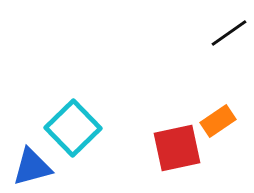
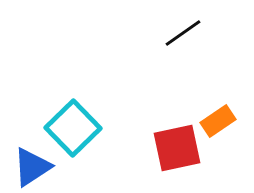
black line: moved 46 px left
blue triangle: rotated 18 degrees counterclockwise
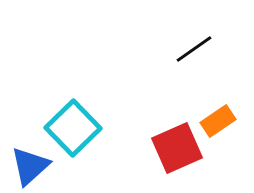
black line: moved 11 px right, 16 px down
red square: rotated 12 degrees counterclockwise
blue triangle: moved 2 px left, 1 px up; rotated 9 degrees counterclockwise
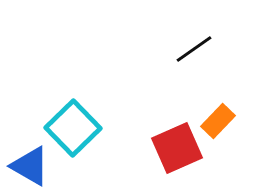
orange rectangle: rotated 12 degrees counterclockwise
blue triangle: rotated 48 degrees counterclockwise
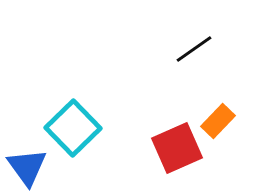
blue triangle: moved 3 px left, 1 px down; rotated 24 degrees clockwise
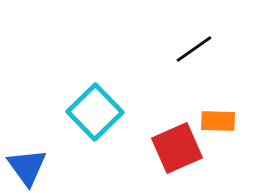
orange rectangle: rotated 48 degrees clockwise
cyan square: moved 22 px right, 16 px up
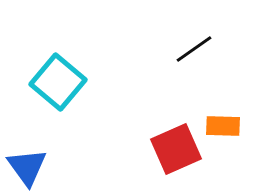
cyan square: moved 37 px left, 30 px up; rotated 6 degrees counterclockwise
orange rectangle: moved 5 px right, 5 px down
red square: moved 1 px left, 1 px down
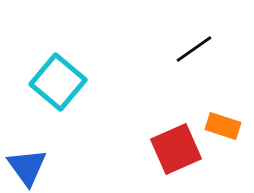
orange rectangle: rotated 16 degrees clockwise
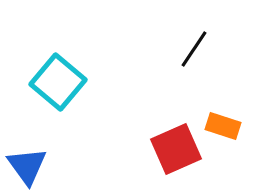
black line: rotated 21 degrees counterclockwise
blue triangle: moved 1 px up
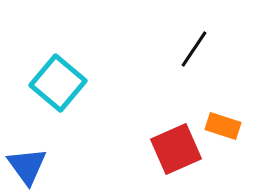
cyan square: moved 1 px down
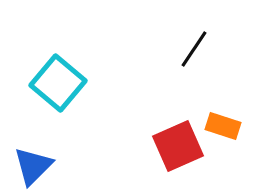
red square: moved 2 px right, 3 px up
blue triangle: moved 6 px right; rotated 21 degrees clockwise
